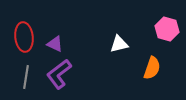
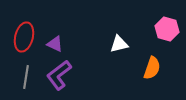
red ellipse: rotated 20 degrees clockwise
purple L-shape: moved 1 px down
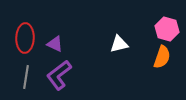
red ellipse: moved 1 px right, 1 px down; rotated 12 degrees counterclockwise
orange semicircle: moved 10 px right, 11 px up
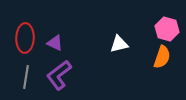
purple triangle: moved 1 px up
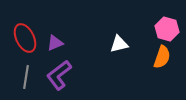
red ellipse: rotated 28 degrees counterclockwise
purple triangle: rotated 48 degrees counterclockwise
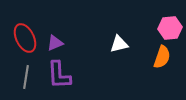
pink hexagon: moved 3 px right, 1 px up; rotated 20 degrees counterclockwise
purple L-shape: rotated 56 degrees counterclockwise
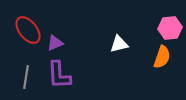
red ellipse: moved 3 px right, 8 px up; rotated 12 degrees counterclockwise
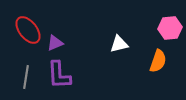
orange semicircle: moved 4 px left, 4 px down
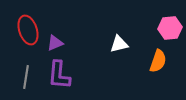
red ellipse: rotated 20 degrees clockwise
purple L-shape: rotated 8 degrees clockwise
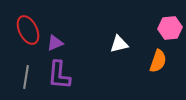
red ellipse: rotated 8 degrees counterclockwise
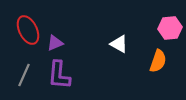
white triangle: rotated 42 degrees clockwise
gray line: moved 2 px left, 2 px up; rotated 15 degrees clockwise
